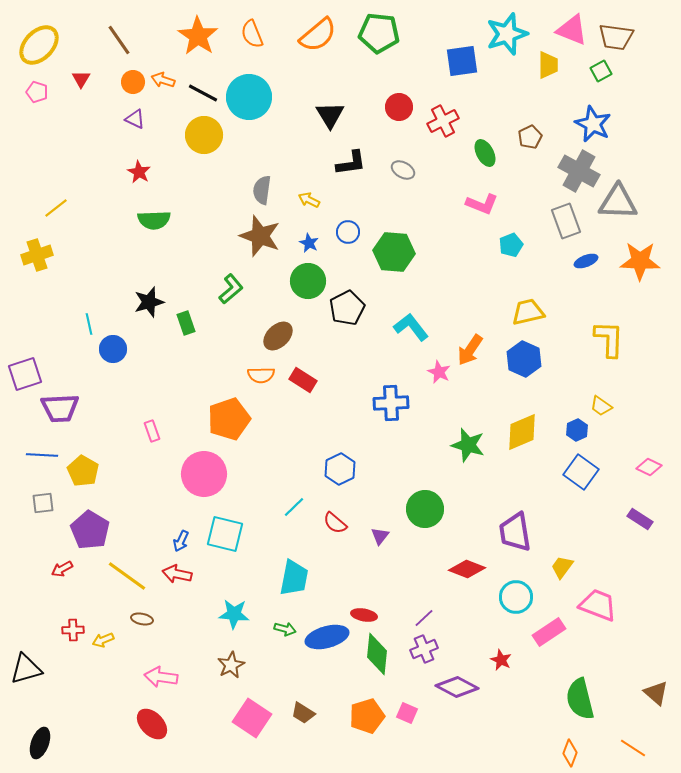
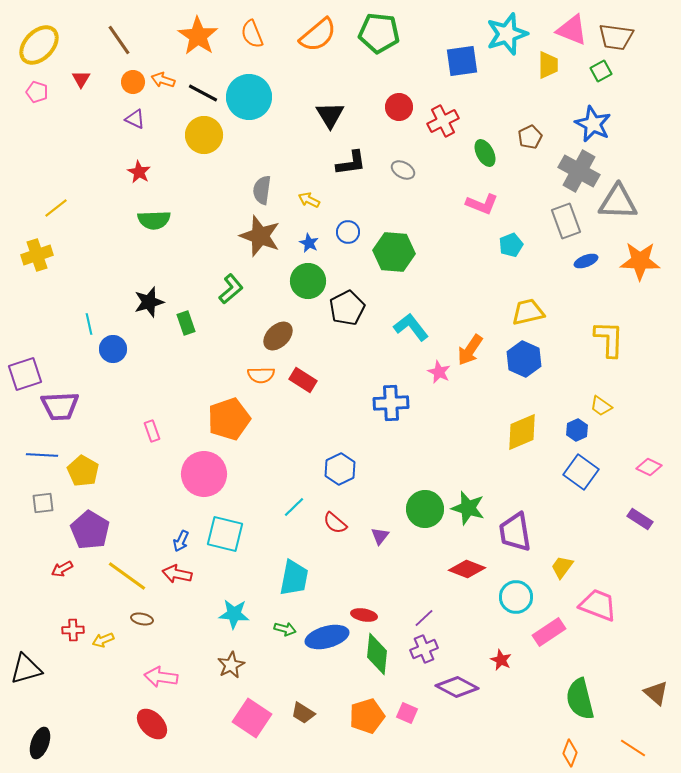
purple trapezoid at (60, 408): moved 2 px up
green star at (468, 445): moved 63 px down
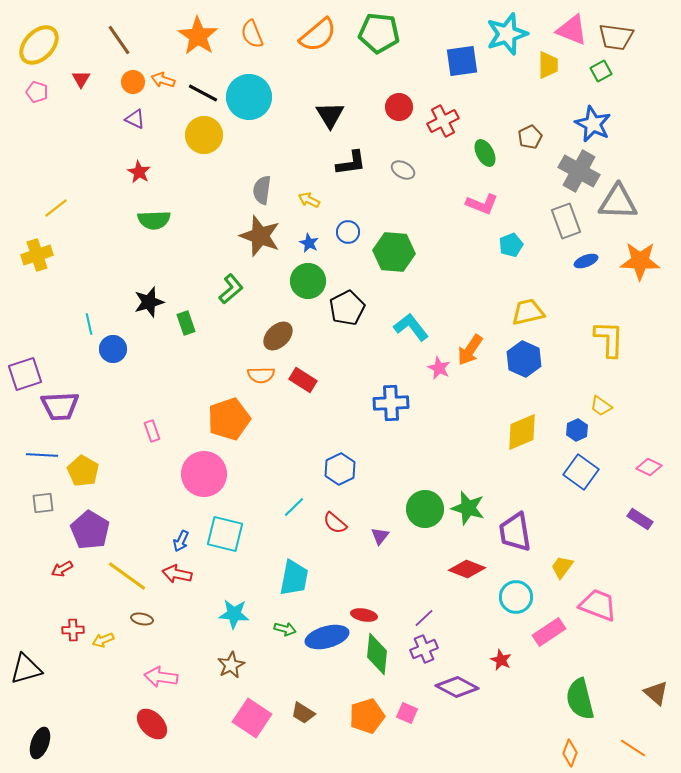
pink star at (439, 372): moved 4 px up
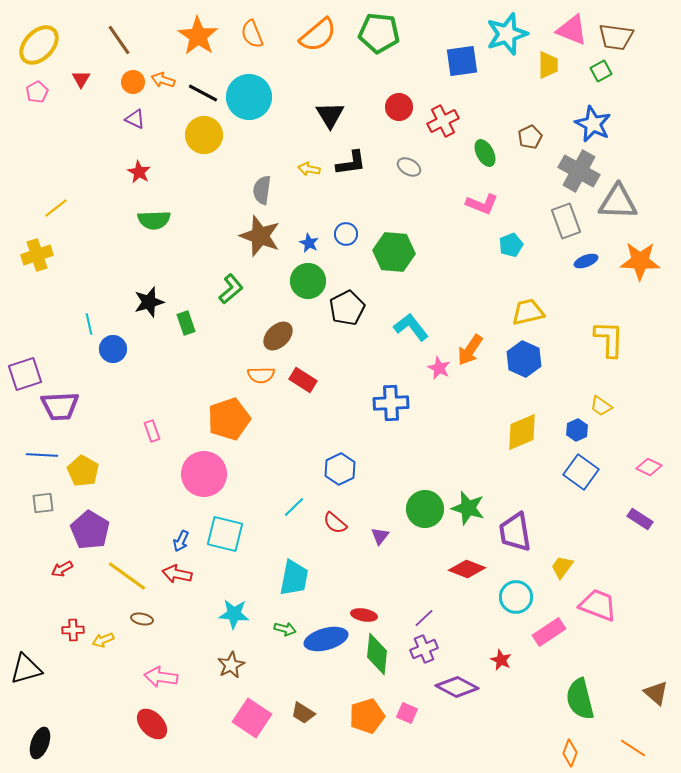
pink pentagon at (37, 92): rotated 25 degrees clockwise
gray ellipse at (403, 170): moved 6 px right, 3 px up
yellow arrow at (309, 200): moved 31 px up; rotated 15 degrees counterclockwise
blue circle at (348, 232): moved 2 px left, 2 px down
blue ellipse at (327, 637): moved 1 px left, 2 px down
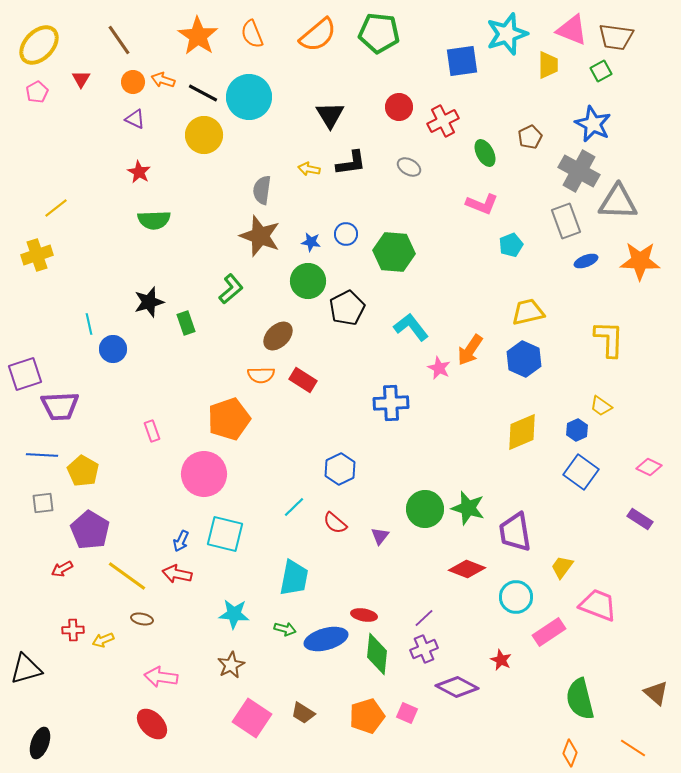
blue star at (309, 243): moved 2 px right, 1 px up; rotated 18 degrees counterclockwise
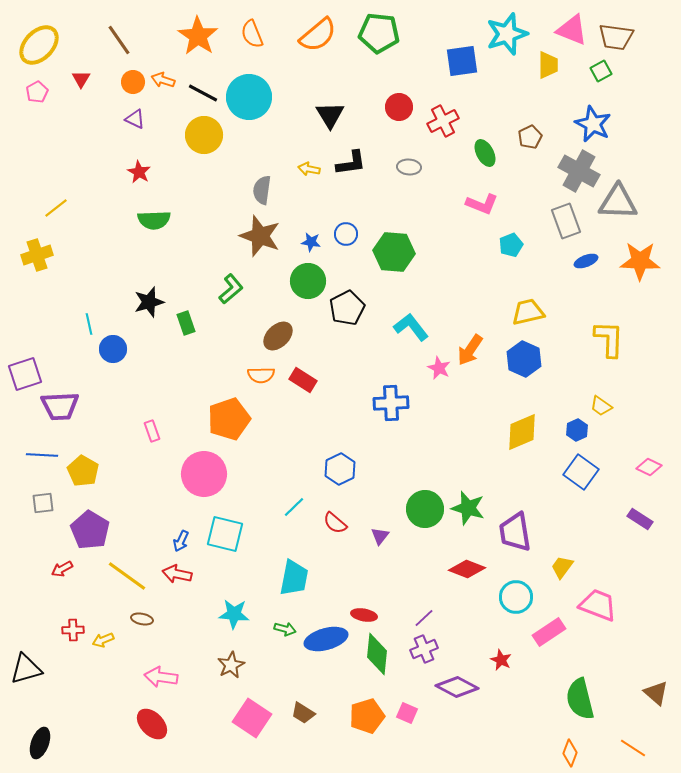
gray ellipse at (409, 167): rotated 25 degrees counterclockwise
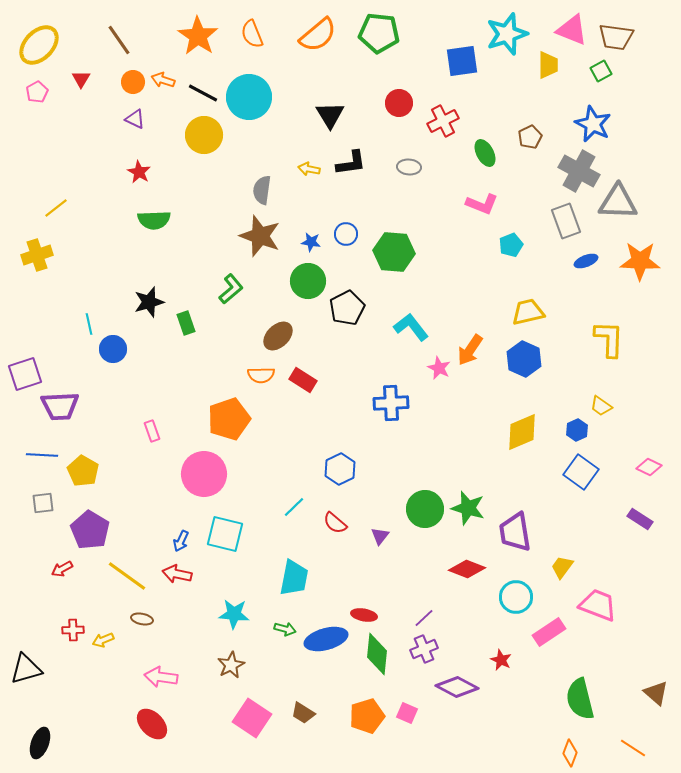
red circle at (399, 107): moved 4 px up
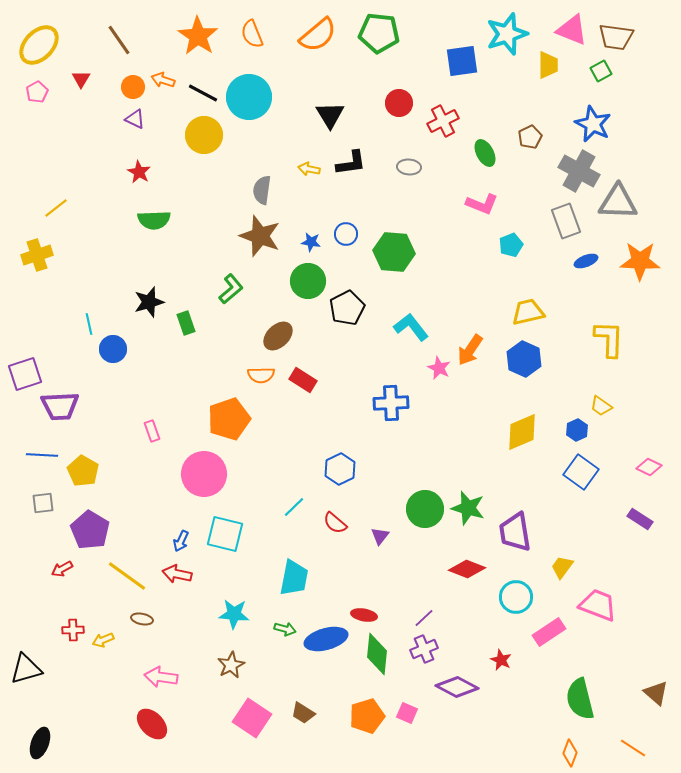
orange circle at (133, 82): moved 5 px down
